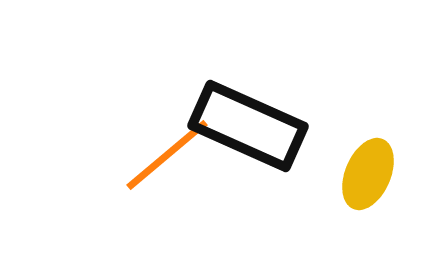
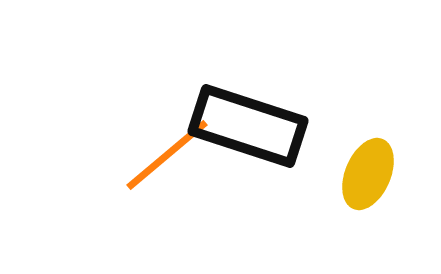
black rectangle: rotated 6 degrees counterclockwise
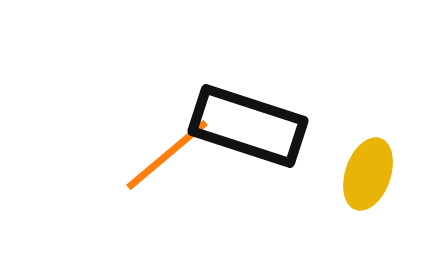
yellow ellipse: rotated 4 degrees counterclockwise
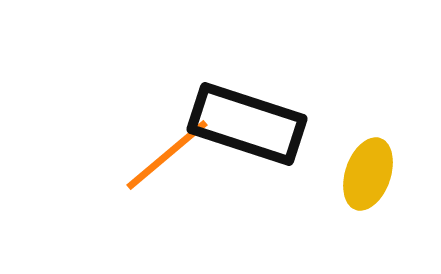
black rectangle: moved 1 px left, 2 px up
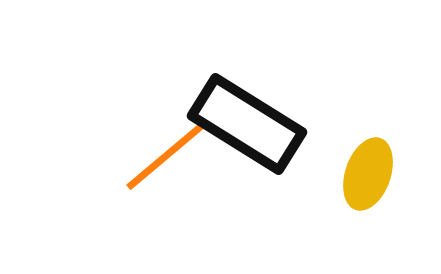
black rectangle: rotated 14 degrees clockwise
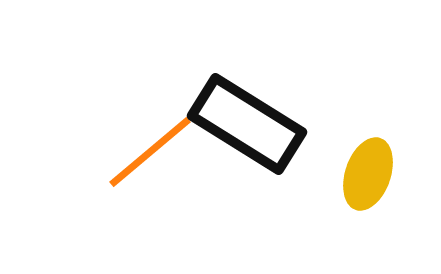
orange line: moved 17 px left, 3 px up
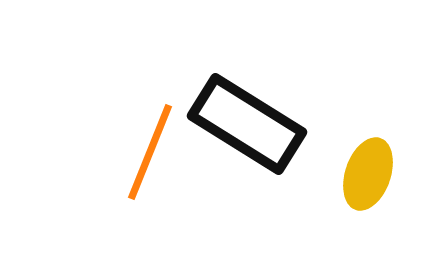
orange line: rotated 28 degrees counterclockwise
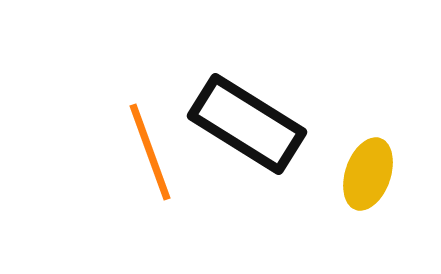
orange line: rotated 42 degrees counterclockwise
